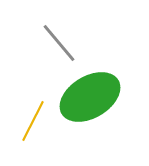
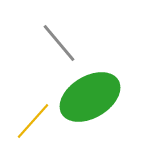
yellow line: rotated 15 degrees clockwise
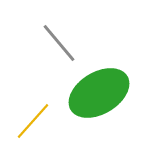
green ellipse: moved 9 px right, 4 px up
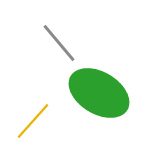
green ellipse: rotated 62 degrees clockwise
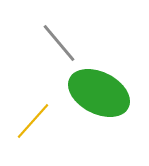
green ellipse: rotated 4 degrees counterclockwise
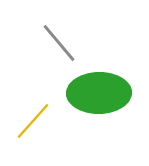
green ellipse: rotated 28 degrees counterclockwise
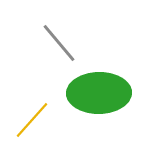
yellow line: moved 1 px left, 1 px up
